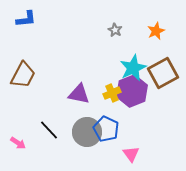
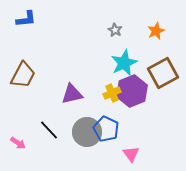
cyan star: moved 9 px left, 5 px up
purple triangle: moved 7 px left; rotated 25 degrees counterclockwise
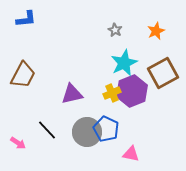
black line: moved 2 px left
pink triangle: rotated 42 degrees counterclockwise
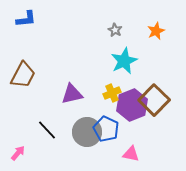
cyan star: moved 2 px up
brown square: moved 9 px left, 27 px down; rotated 16 degrees counterclockwise
purple hexagon: moved 14 px down
pink arrow: moved 10 px down; rotated 84 degrees counterclockwise
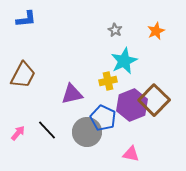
yellow cross: moved 4 px left, 12 px up; rotated 12 degrees clockwise
blue pentagon: moved 3 px left, 11 px up
pink arrow: moved 20 px up
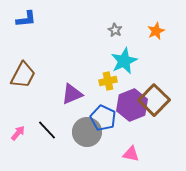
purple triangle: rotated 10 degrees counterclockwise
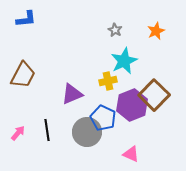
brown square: moved 5 px up
black line: rotated 35 degrees clockwise
pink triangle: rotated 12 degrees clockwise
